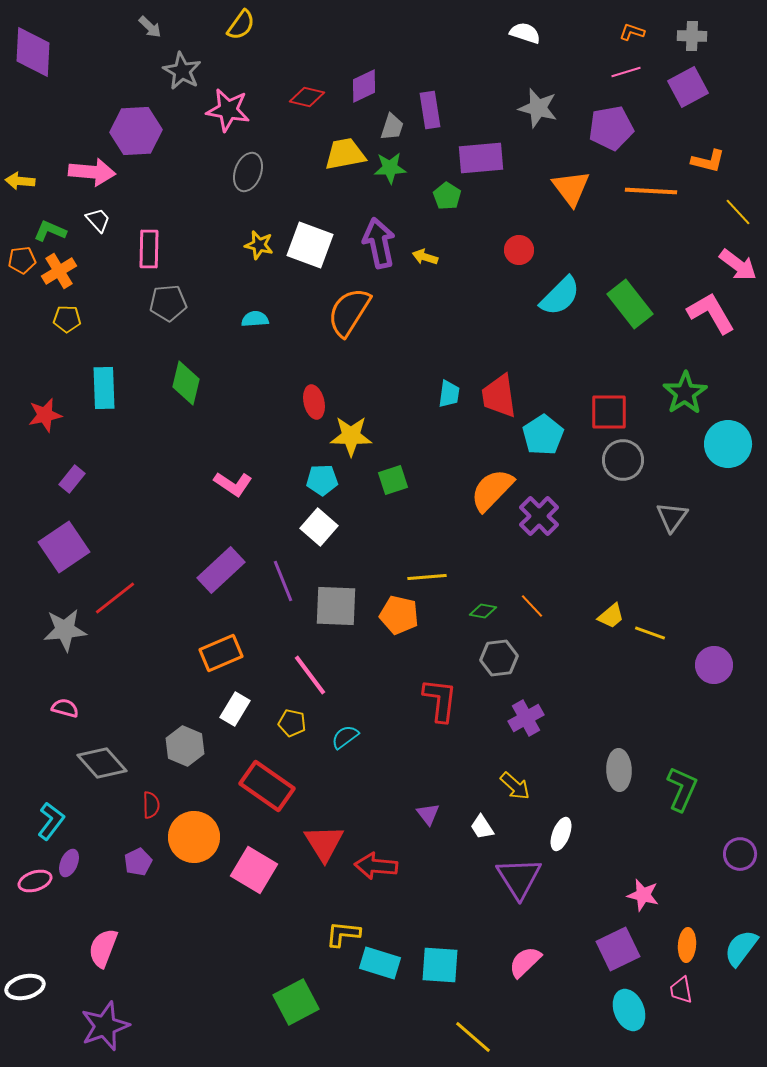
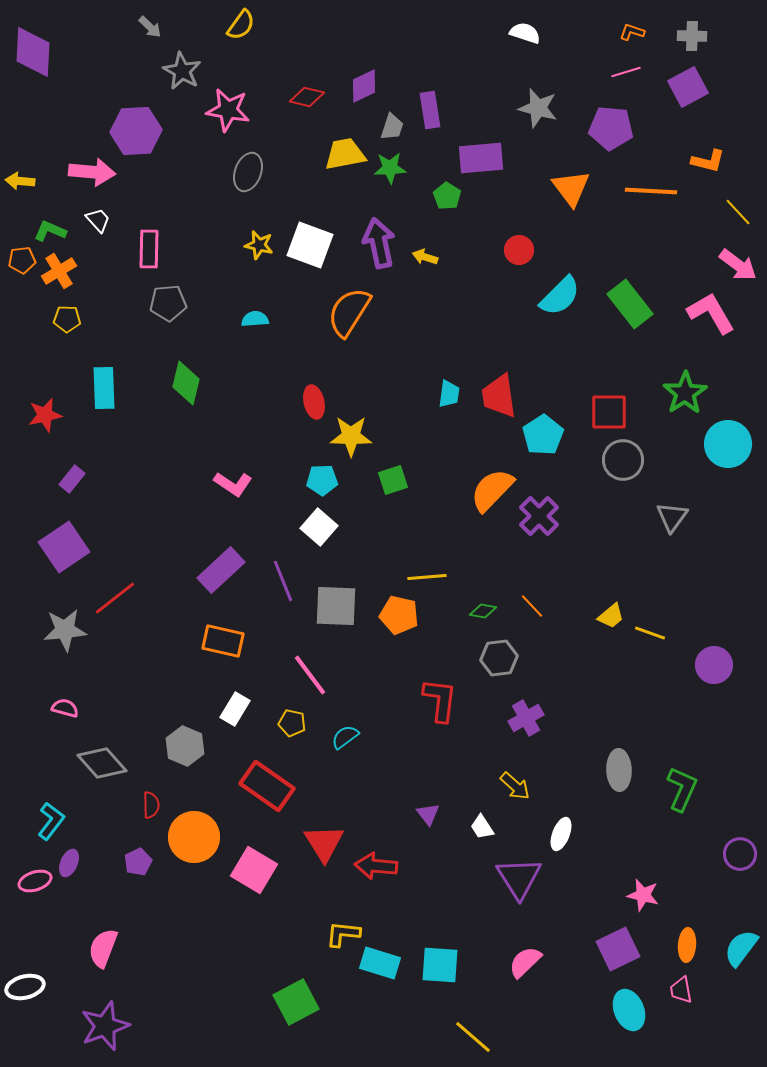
purple pentagon at (611, 128): rotated 15 degrees clockwise
orange rectangle at (221, 653): moved 2 px right, 12 px up; rotated 36 degrees clockwise
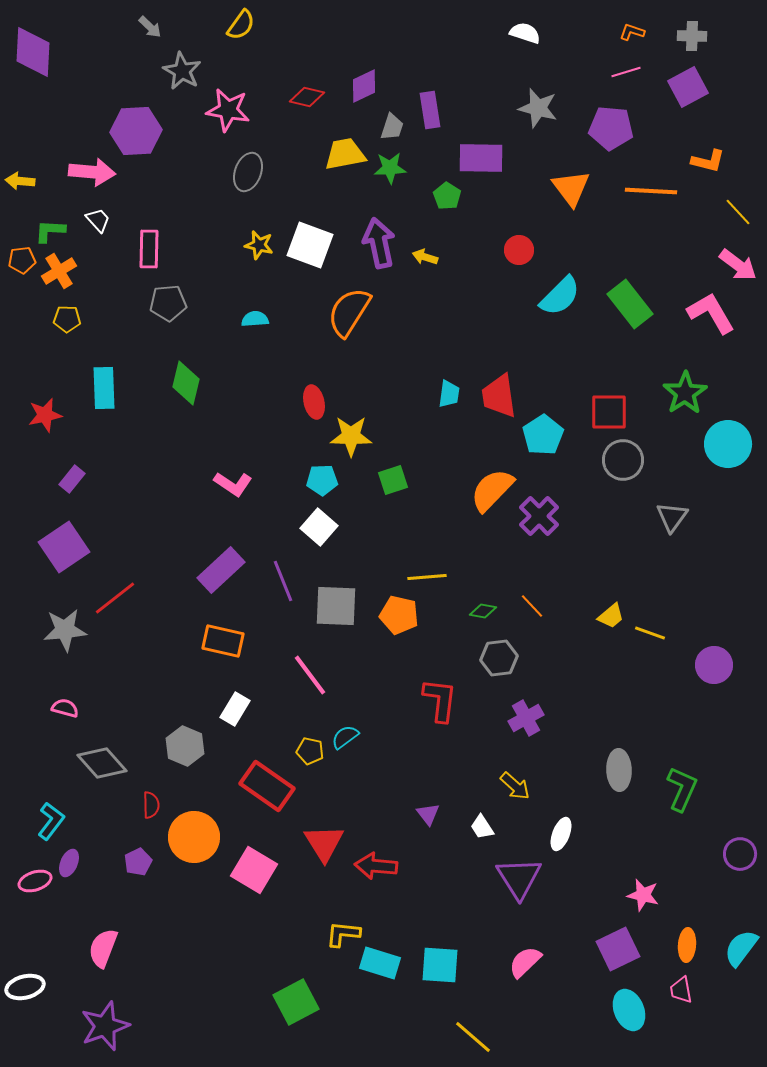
purple rectangle at (481, 158): rotated 6 degrees clockwise
green L-shape at (50, 231): rotated 20 degrees counterclockwise
yellow pentagon at (292, 723): moved 18 px right, 28 px down
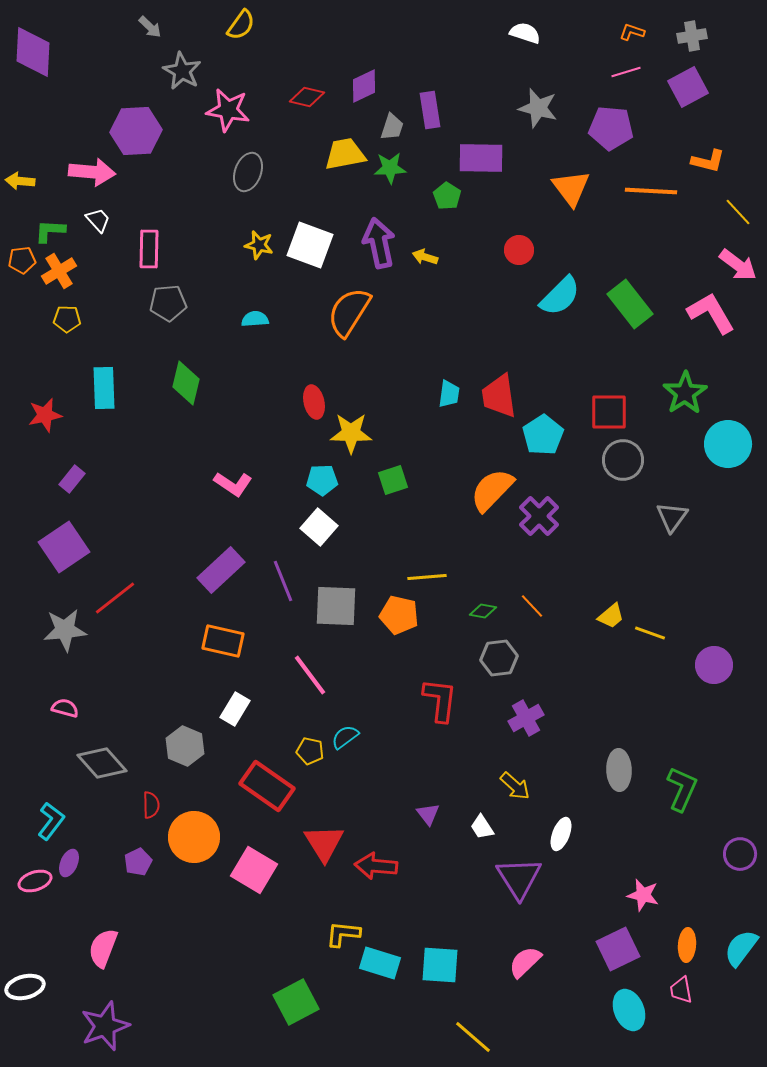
gray cross at (692, 36): rotated 12 degrees counterclockwise
yellow star at (351, 436): moved 3 px up
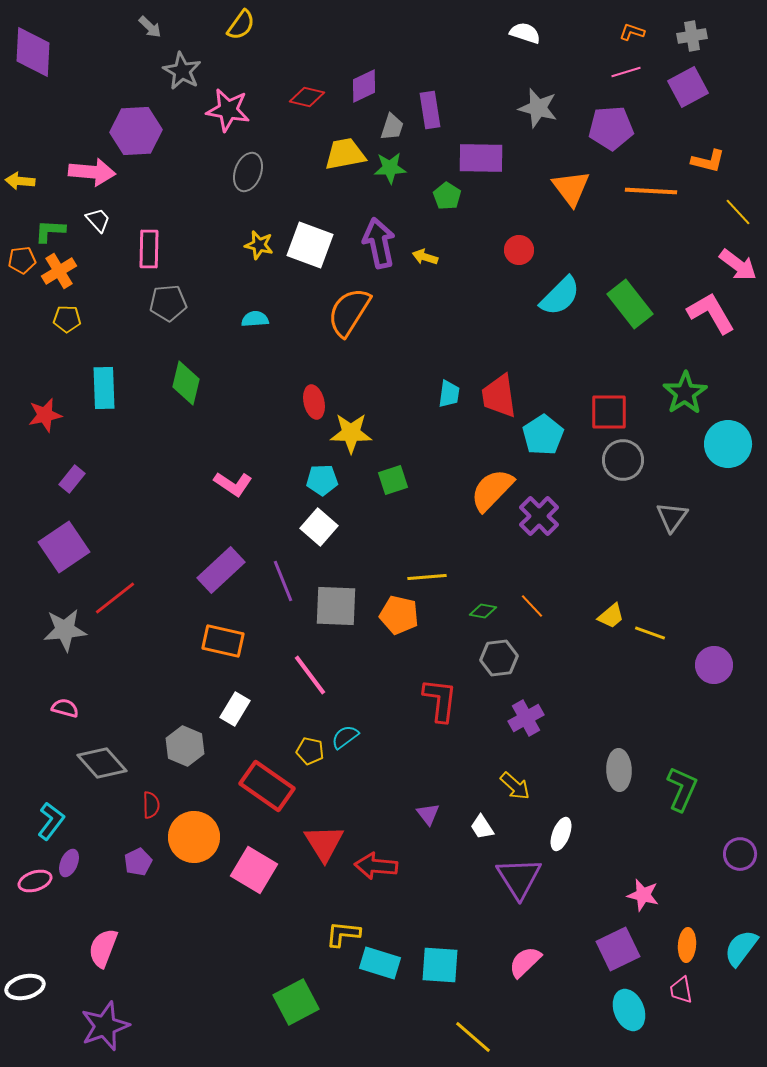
purple pentagon at (611, 128): rotated 9 degrees counterclockwise
